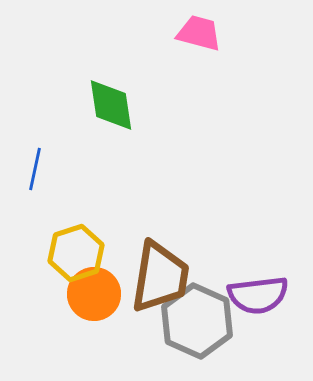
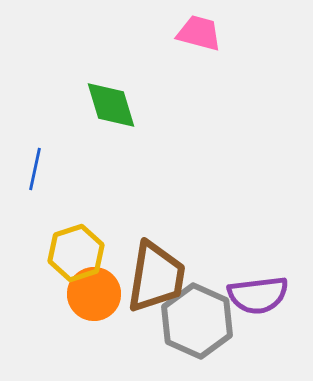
green diamond: rotated 8 degrees counterclockwise
brown trapezoid: moved 4 px left
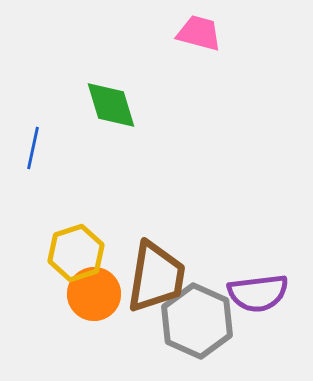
blue line: moved 2 px left, 21 px up
purple semicircle: moved 2 px up
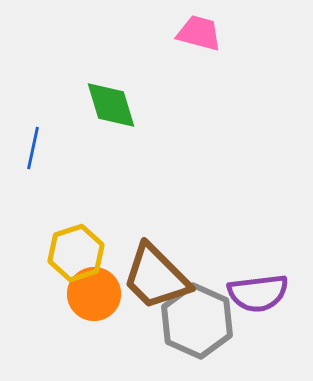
brown trapezoid: rotated 126 degrees clockwise
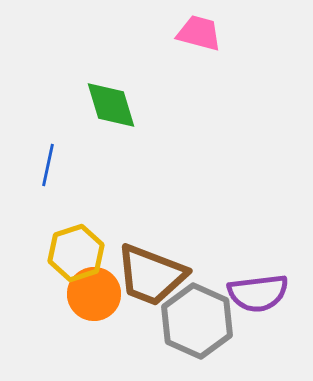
blue line: moved 15 px right, 17 px down
brown trapezoid: moved 5 px left, 2 px up; rotated 24 degrees counterclockwise
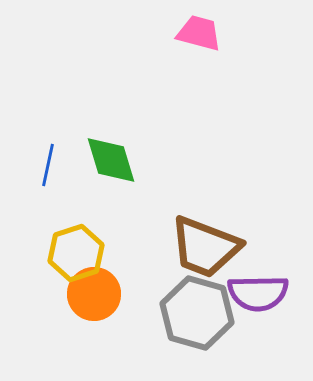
green diamond: moved 55 px down
brown trapezoid: moved 54 px right, 28 px up
purple semicircle: rotated 6 degrees clockwise
gray hexagon: moved 8 px up; rotated 8 degrees counterclockwise
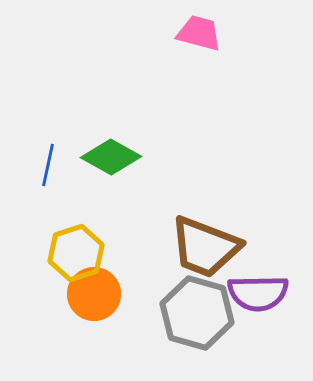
green diamond: moved 3 px up; rotated 44 degrees counterclockwise
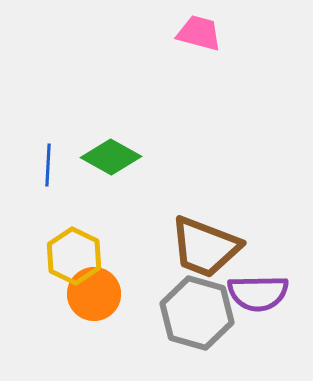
blue line: rotated 9 degrees counterclockwise
yellow hexagon: moved 2 px left, 3 px down; rotated 16 degrees counterclockwise
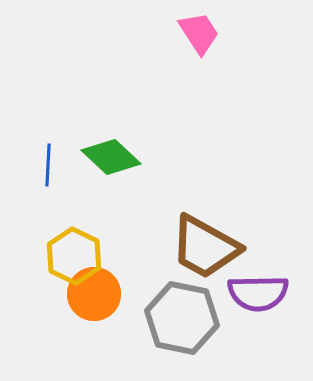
pink trapezoid: rotated 42 degrees clockwise
green diamond: rotated 14 degrees clockwise
brown trapezoid: rotated 8 degrees clockwise
gray hexagon: moved 15 px left, 5 px down; rotated 4 degrees counterclockwise
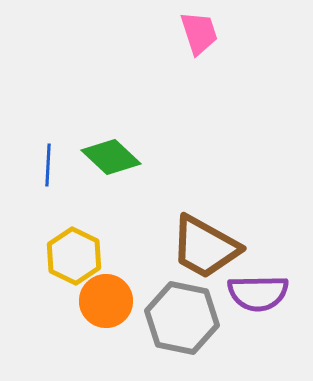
pink trapezoid: rotated 15 degrees clockwise
orange circle: moved 12 px right, 7 px down
